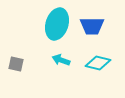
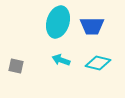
cyan ellipse: moved 1 px right, 2 px up
gray square: moved 2 px down
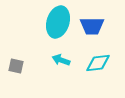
cyan diamond: rotated 20 degrees counterclockwise
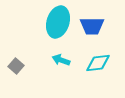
gray square: rotated 28 degrees clockwise
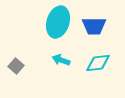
blue trapezoid: moved 2 px right
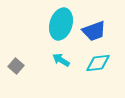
cyan ellipse: moved 3 px right, 2 px down
blue trapezoid: moved 5 px down; rotated 20 degrees counterclockwise
cyan arrow: rotated 12 degrees clockwise
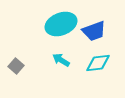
cyan ellipse: rotated 52 degrees clockwise
